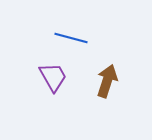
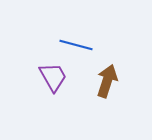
blue line: moved 5 px right, 7 px down
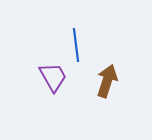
blue line: rotated 68 degrees clockwise
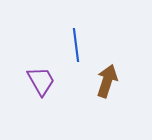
purple trapezoid: moved 12 px left, 4 px down
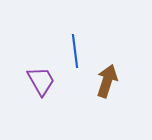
blue line: moved 1 px left, 6 px down
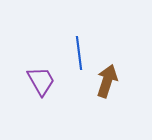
blue line: moved 4 px right, 2 px down
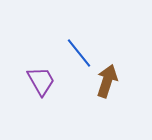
blue line: rotated 32 degrees counterclockwise
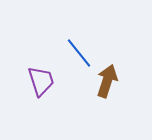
purple trapezoid: rotated 12 degrees clockwise
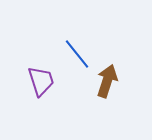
blue line: moved 2 px left, 1 px down
